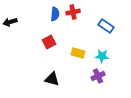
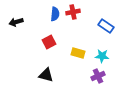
black arrow: moved 6 px right
black triangle: moved 6 px left, 4 px up
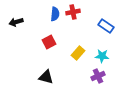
yellow rectangle: rotated 64 degrees counterclockwise
black triangle: moved 2 px down
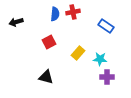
cyan star: moved 2 px left, 3 px down
purple cross: moved 9 px right, 1 px down; rotated 24 degrees clockwise
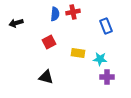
black arrow: moved 1 px down
blue rectangle: rotated 35 degrees clockwise
yellow rectangle: rotated 56 degrees clockwise
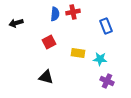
purple cross: moved 4 px down; rotated 24 degrees clockwise
